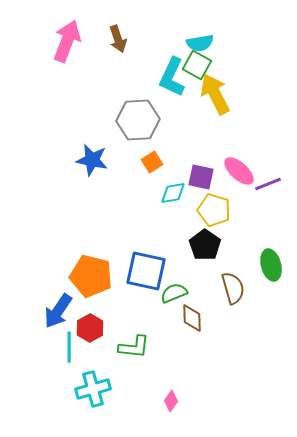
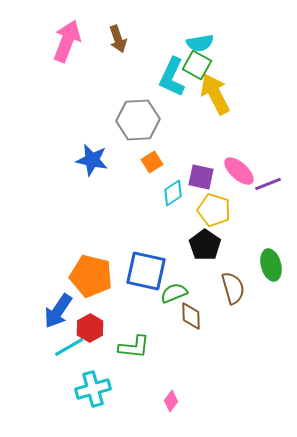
cyan diamond: rotated 24 degrees counterclockwise
brown diamond: moved 1 px left, 2 px up
cyan line: rotated 60 degrees clockwise
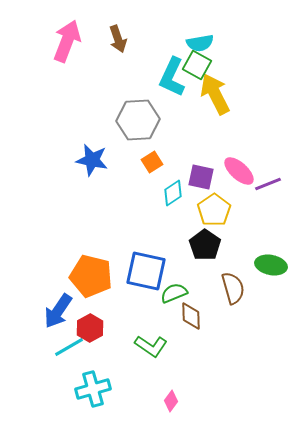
yellow pentagon: rotated 20 degrees clockwise
green ellipse: rotated 64 degrees counterclockwise
green L-shape: moved 17 px right, 1 px up; rotated 28 degrees clockwise
